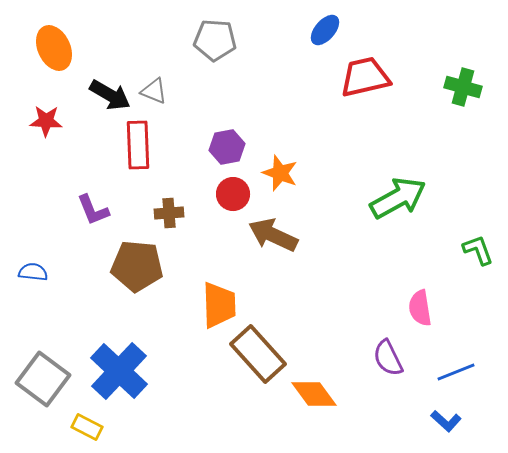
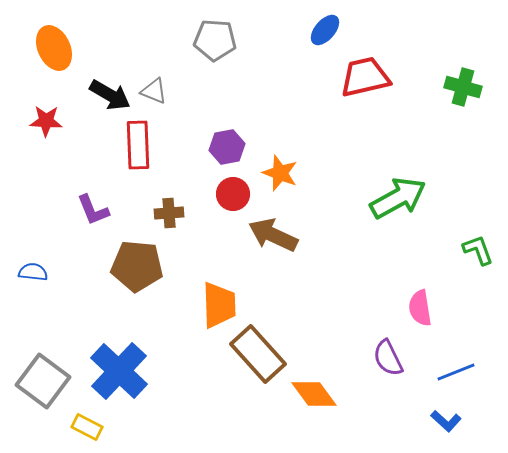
gray square: moved 2 px down
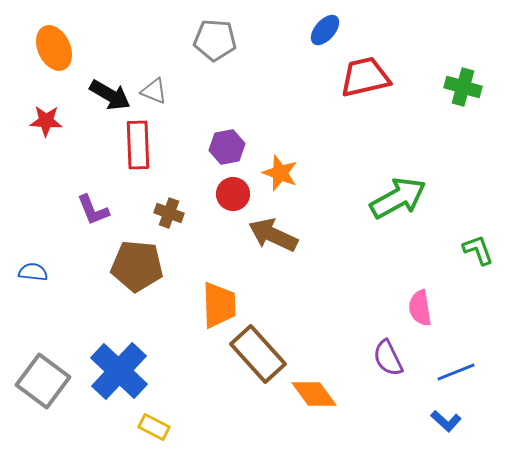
brown cross: rotated 24 degrees clockwise
yellow rectangle: moved 67 px right
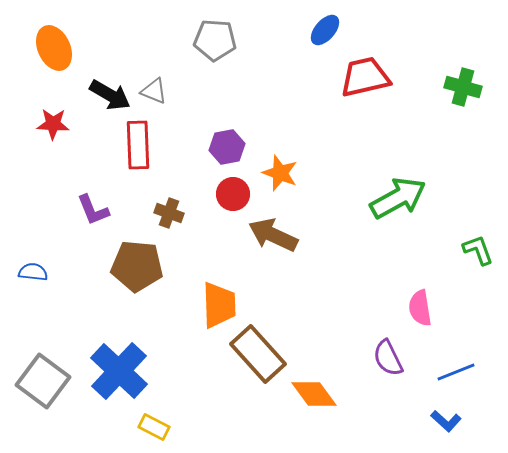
red star: moved 7 px right, 3 px down
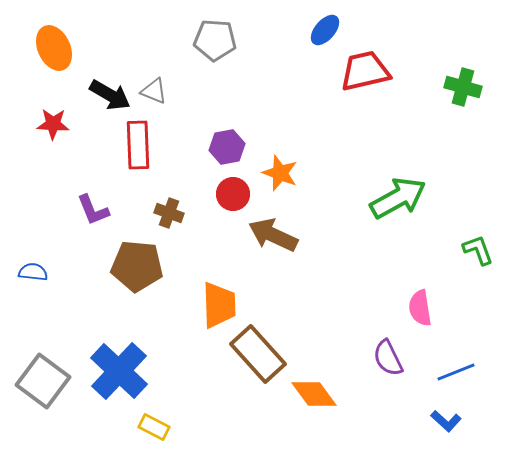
red trapezoid: moved 6 px up
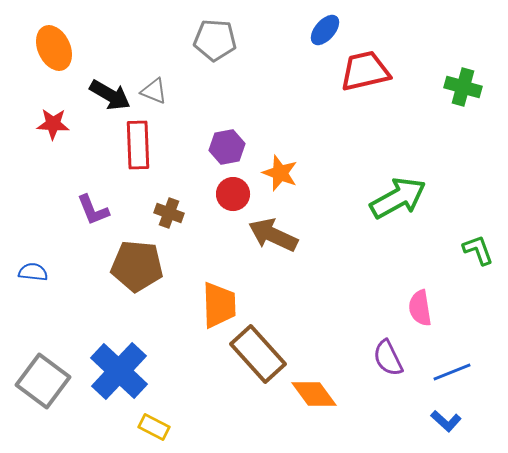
blue line: moved 4 px left
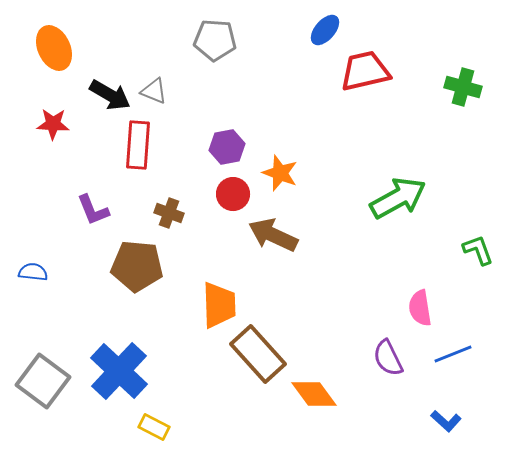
red rectangle: rotated 6 degrees clockwise
blue line: moved 1 px right, 18 px up
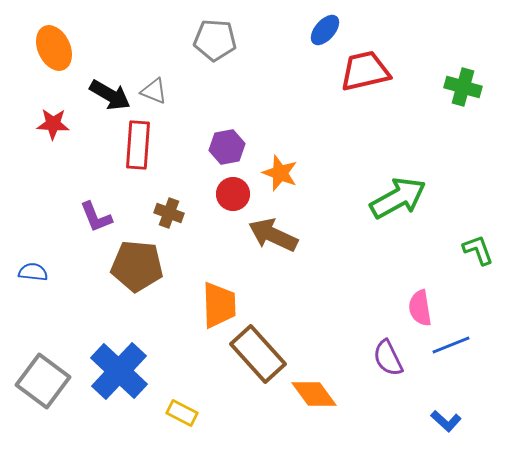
purple L-shape: moved 3 px right, 7 px down
blue line: moved 2 px left, 9 px up
yellow rectangle: moved 28 px right, 14 px up
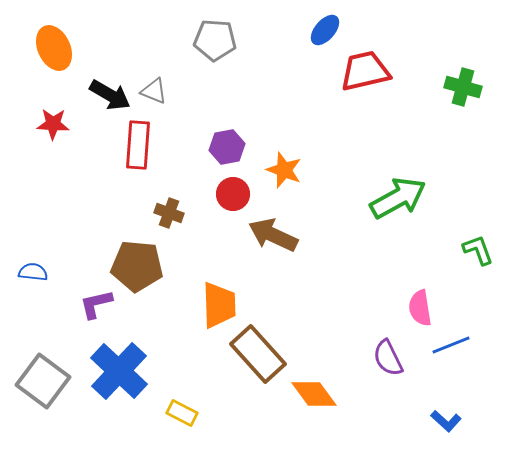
orange star: moved 4 px right, 3 px up
purple L-shape: moved 87 px down; rotated 99 degrees clockwise
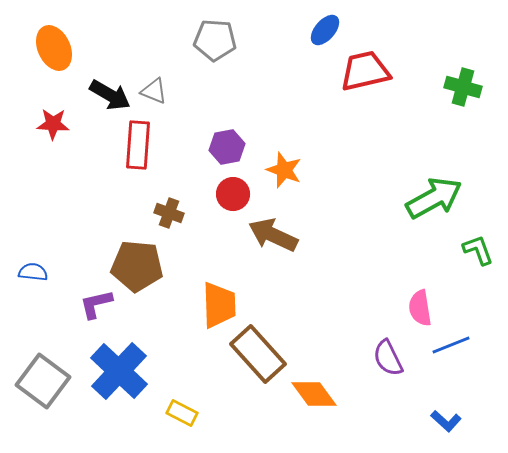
green arrow: moved 36 px right
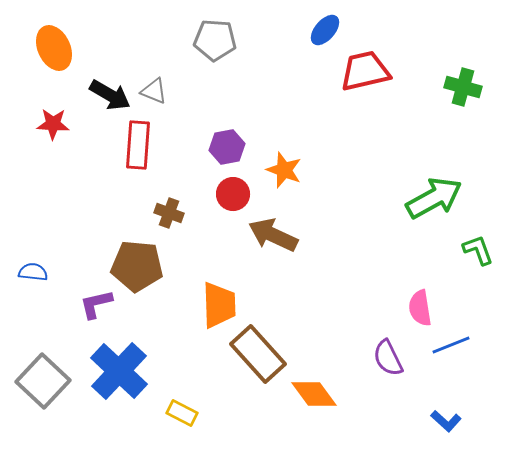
gray square: rotated 6 degrees clockwise
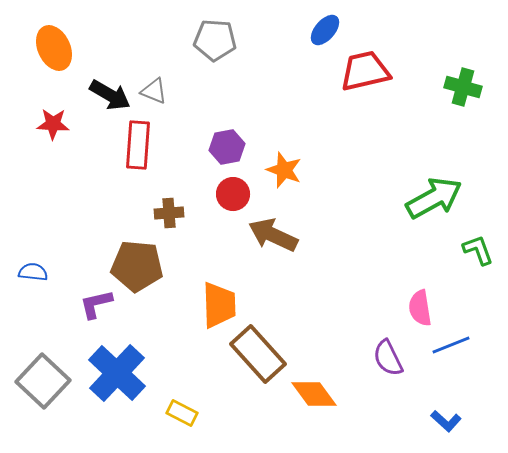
brown cross: rotated 24 degrees counterclockwise
blue cross: moved 2 px left, 2 px down
